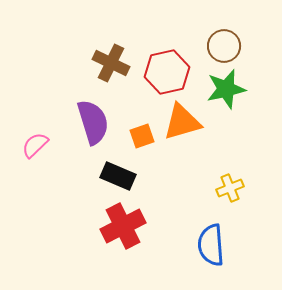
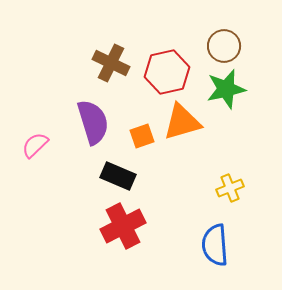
blue semicircle: moved 4 px right
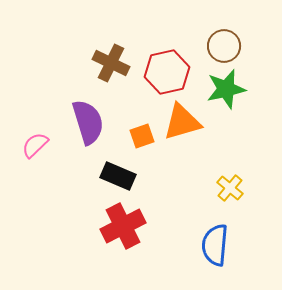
purple semicircle: moved 5 px left
yellow cross: rotated 28 degrees counterclockwise
blue semicircle: rotated 9 degrees clockwise
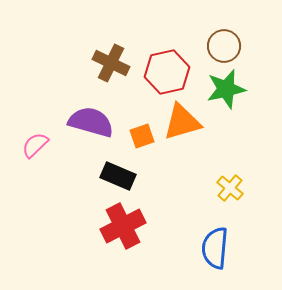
purple semicircle: moved 3 px right; rotated 57 degrees counterclockwise
blue semicircle: moved 3 px down
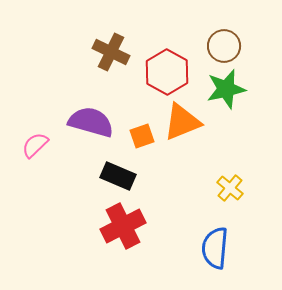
brown cross: moved 11 px up
red hexagon: rotated 18 degrees counterclockwise
orange triangle: rotated 6 degrees counterclockwise
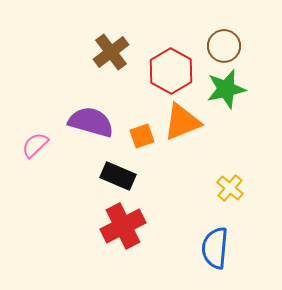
brown cross: rotated 27 degrees clockwise
red hexagon: moved 4 px right, 1 px up
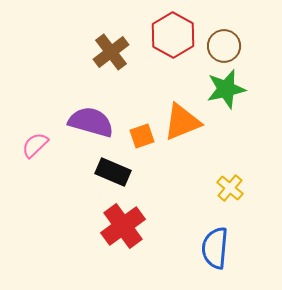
red hexagon: moved 2 px right, 36 px up
black rectangle: moved 5 px left, 4 px up
red cross: rotated 9 degrees counterclockwise
